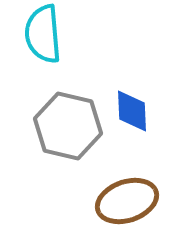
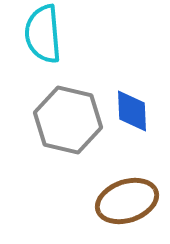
gray hexagon: moved 6 px up
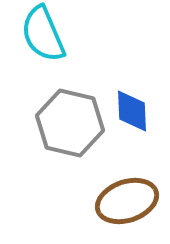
cyan semicircle: rotated 18 degrees counterclockwise
gray hexagon: moved 2 px right, 3 px down
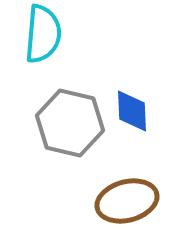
cyan semicircle: rotated 152 degrees counterclockwise
brown ellipse: rotated 4 degrees clockwise
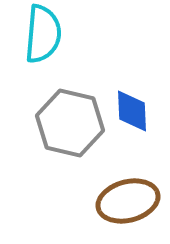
brown ellipse: moved 1 px right
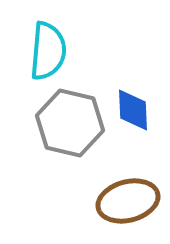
cyan semicircle: moved 5 px right, 17 px down
blue diamond: moved 1 px right, 1 px up
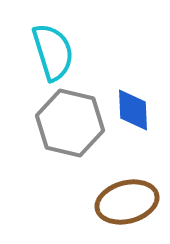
cyan semicircle: moved 5 px right, 1 px down; rotated 22 degrees counterclockwise
brown ellipse: moved 1 px left, 1 px down
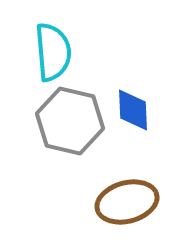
cyan semicircle: rotated 12 degrees clockwise
gray hexagon: moved 2 px up
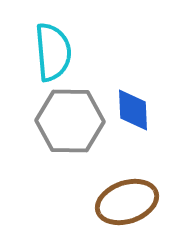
gray hexagon: rotated 12 degrees counterclockwise
brown ellipse: rotated 4 degrees counterclockwise
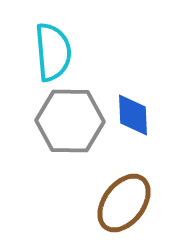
blue diamond: moved 5 px down
brown ellipse: moved 3 px left, 1 px down; rotated 34 degrees counterclockwise
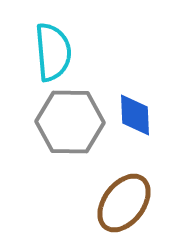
blue diamond: moved 2 px right
gray hexagon: moved 1 px down
